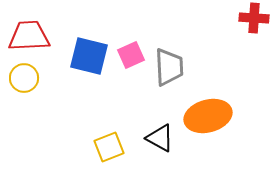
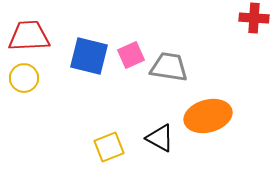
gray trapezoid: rotated 78 degrees counterclockwise
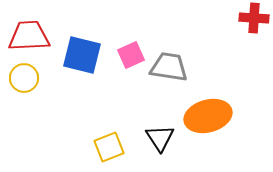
blue square: moved 7 px left, 1 px up
black triangle: rotated 28 degrees clockwise
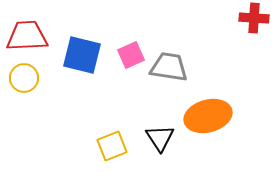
red trapezoid: moved 2 px left
yellow square: moved 3 px right, 1 px up
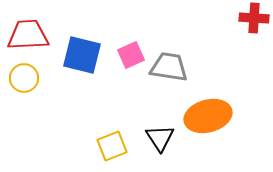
red trapezoid: moved 1 px right, 1 px up
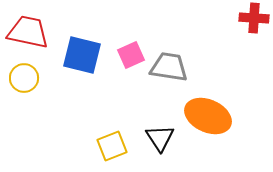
red trapezoid: moved 3 px up; rotated 15 degrees clockwise
orange ellipse: rotated 39 degrees clockwise
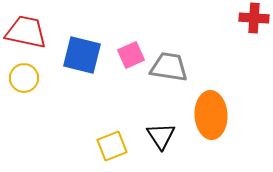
red trapezoid: moved 2 px left
orange ellipse: moved 3 px right, 1 px up; rotated 63 degrees clockwise
black triangle: moved 1 px right, 2 px up
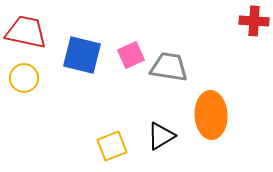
red cross: moved 3 px down
black triangle: rotated 32 degrees clockwise
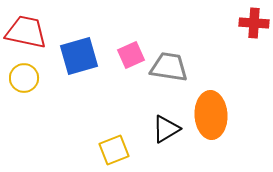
red cross: moved 2 px down
blue square: moved 3 px left, 1 px down; rotated 30 degrees counterclockwise
black triangle: moved 5 px right, 7 px up
yellow square: moved 2 px right, 4 px down
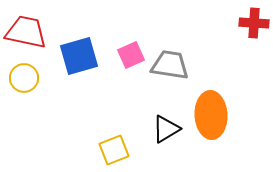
gray trapezoid: moved 1 px right, 2 px up
